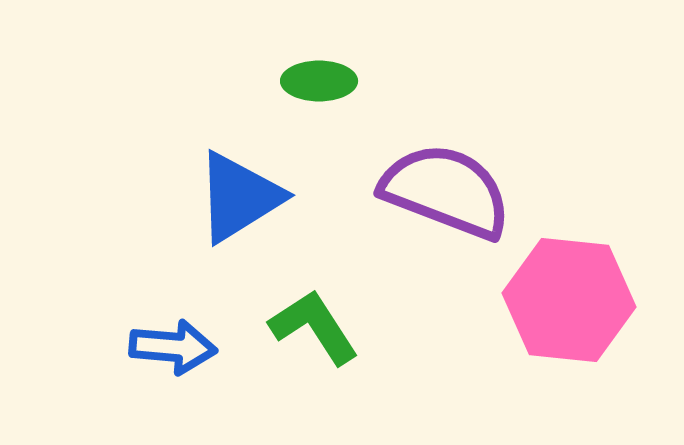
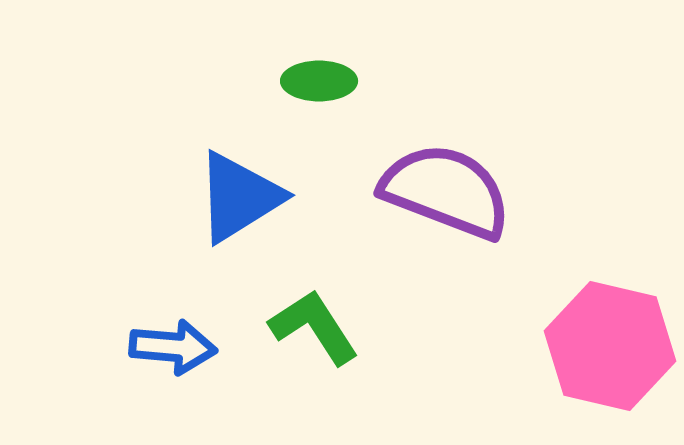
pink hexagon: moved 41 px right, 46 px down; rotated 7 degrees clockwise
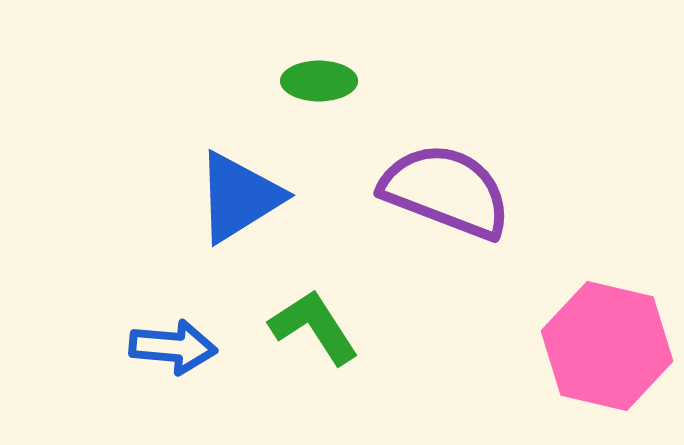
pink hexagon: moved 3 px left
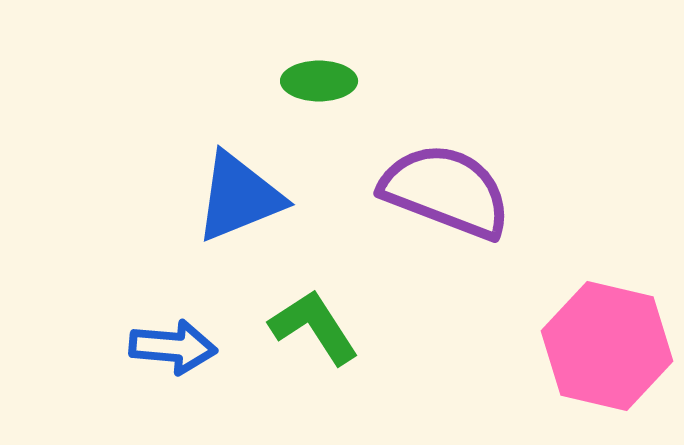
blue triangle: rotated 10 degrees clockwise
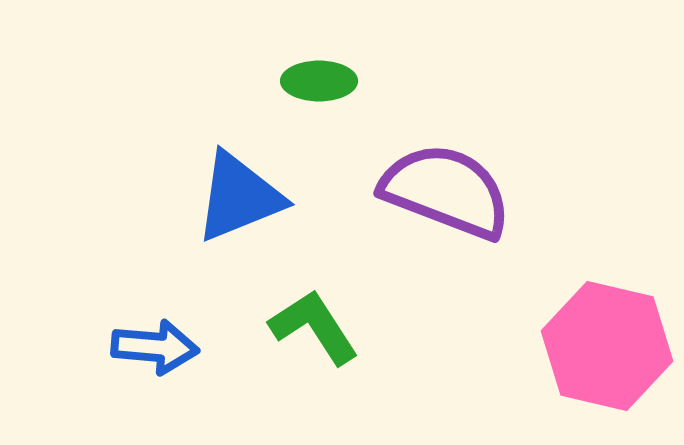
blue arrow: moved 18 px left
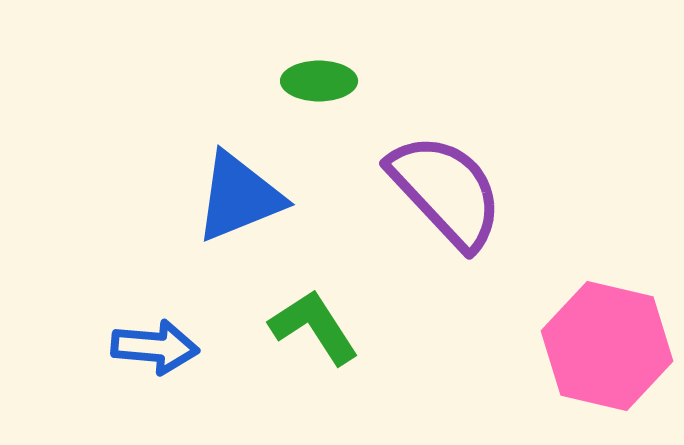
purple semicircle: rotated 26 degrees clockwise
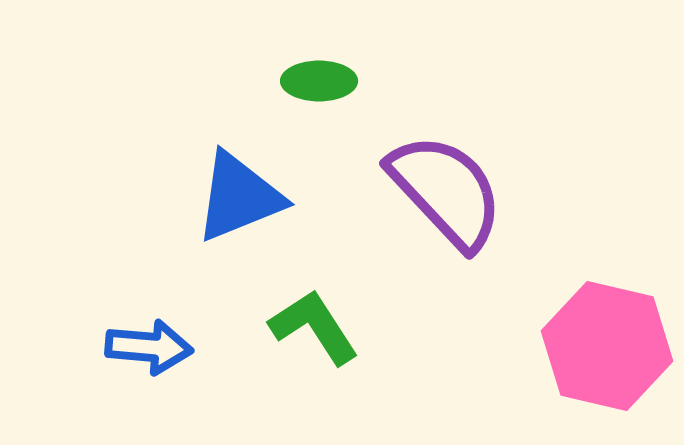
blue arrow: moved 6 px left
